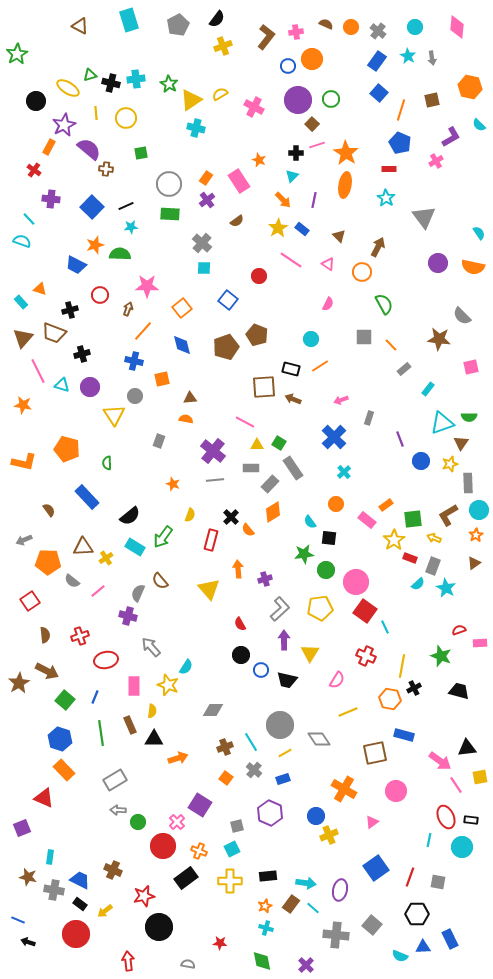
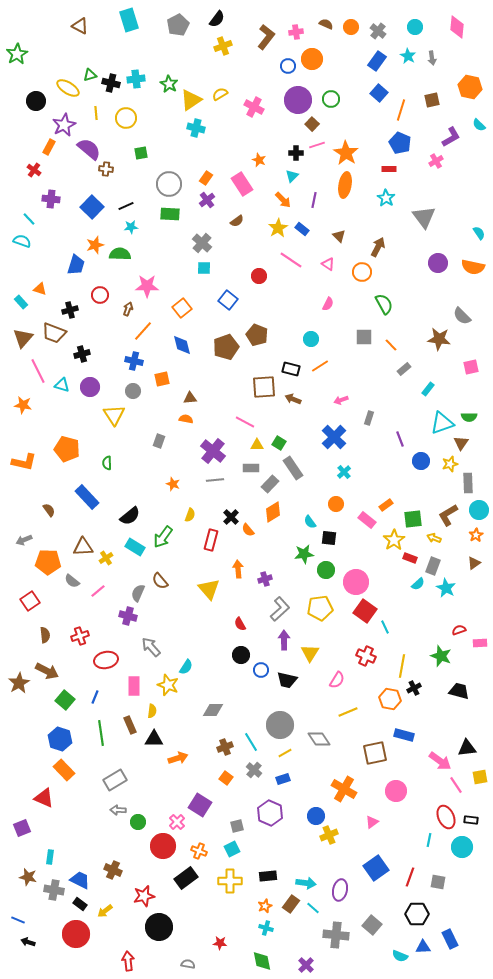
pink rectangle at (239, 181): moved 3 px right, 3 px down
blue trapezoid at (76, 265): rotated 100 degrees counterclockwise
gray circle at (135, 396): moved 2 px left, 5 px up
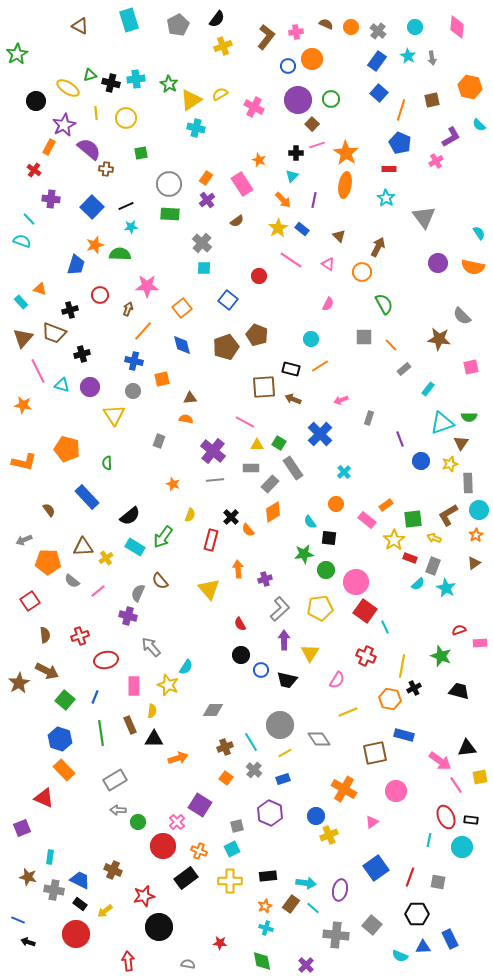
blue cross at (334, 437): moved 14 px left, 3 px up
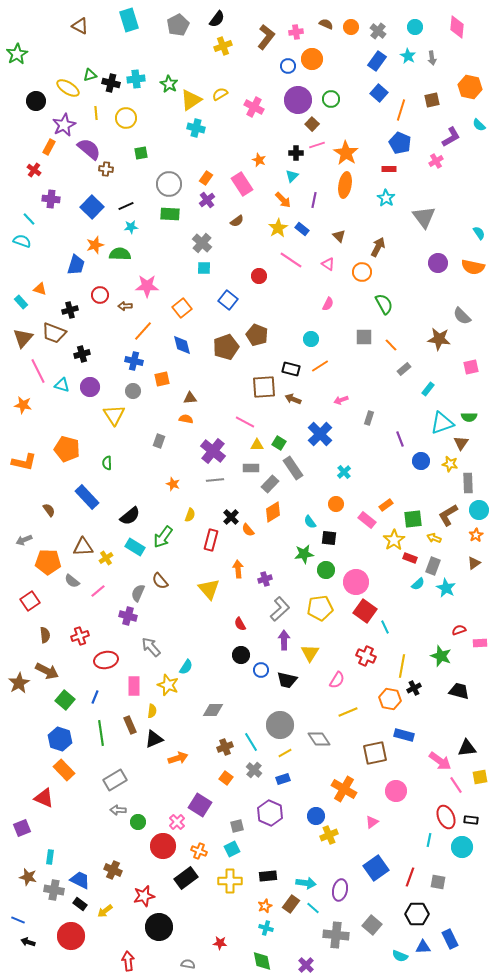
brown arrow at (128, 309): moved 3 px left, 3 px up; rotated 112 degrees counterclockwise
yellow star at (450, 464): rotated 28 degrees clockwise
black triangle at (154, 739): rotated 24 degrees counterclockwise
red circle at (76, 934): moved 5 px left, 2 px down
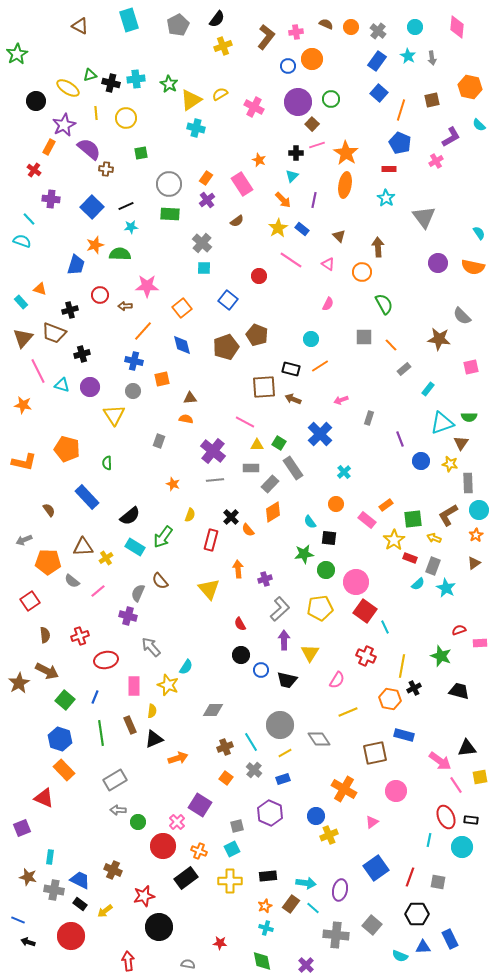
purple circle at (298, 100): moved 2 px down
brown arrow at (378, 247): rotated 30 degrees counterclockwise
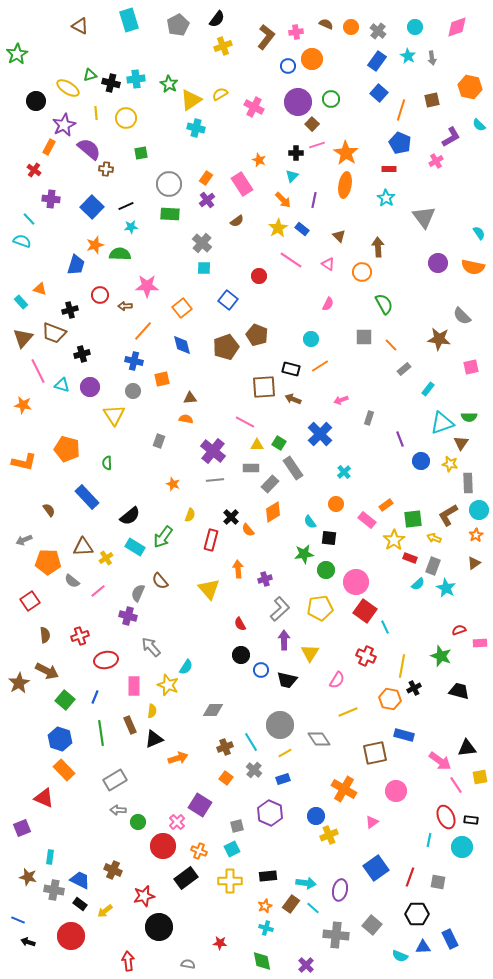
pink diamond at (457, 27): rotated 65 degrees clockwise
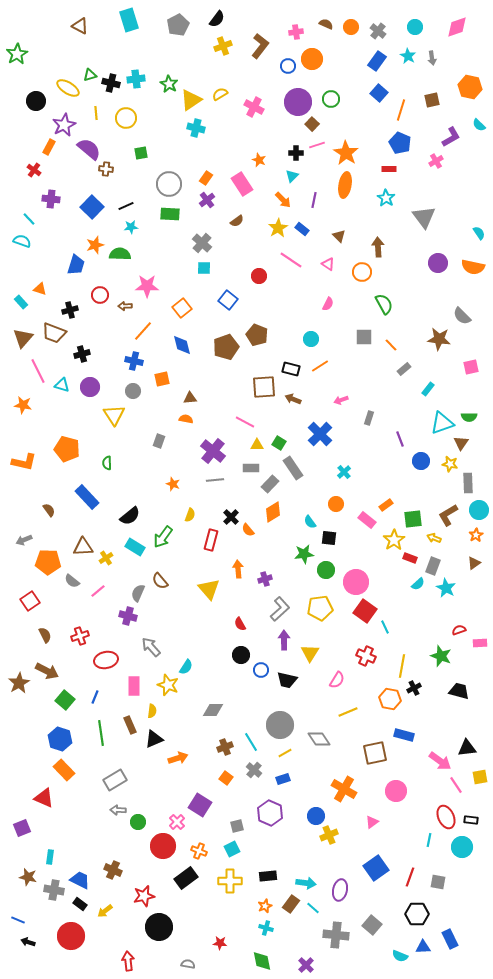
brown L-shape at (266, 37): moved 6 px left, 9 px down
brown semicircle at (45, 635): rotated 21 degrees counterclockwise
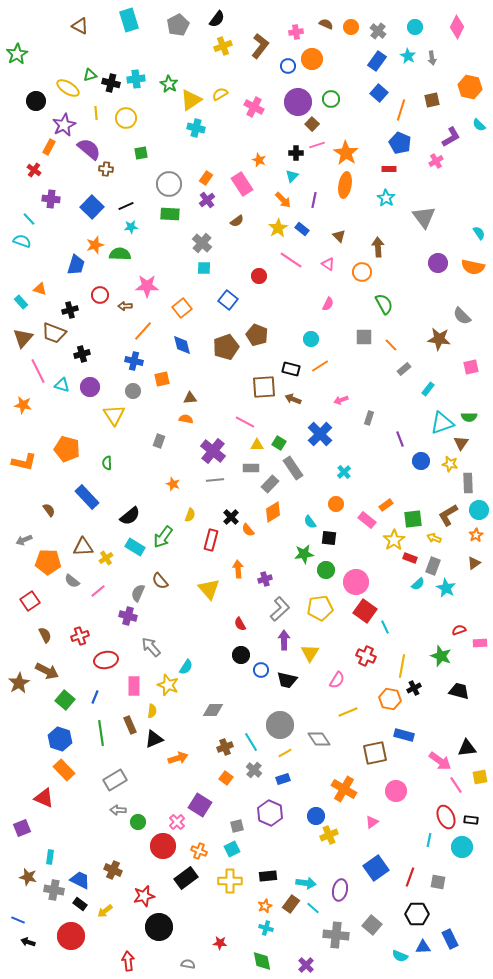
pink diamond at (457, 27): rotated 45 degrees counterclockwise
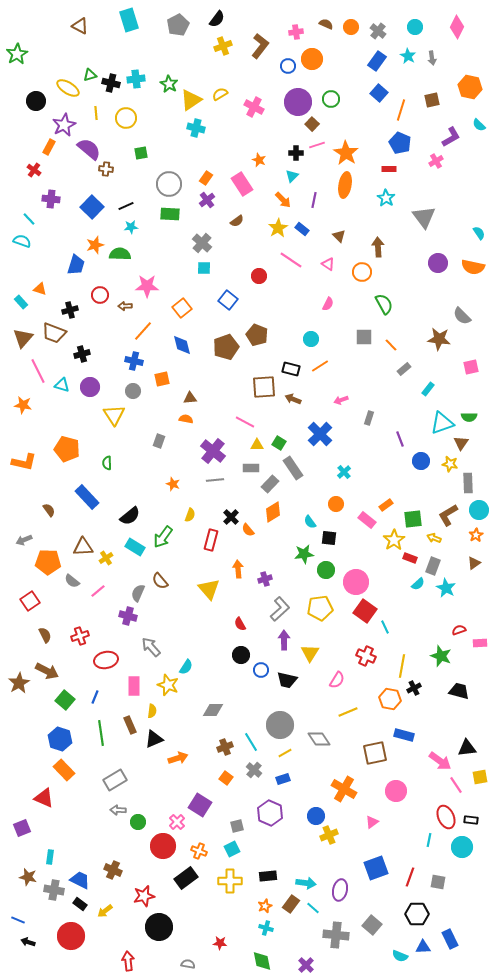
blue square at (376, 868): rotated 15 degrees clockwise
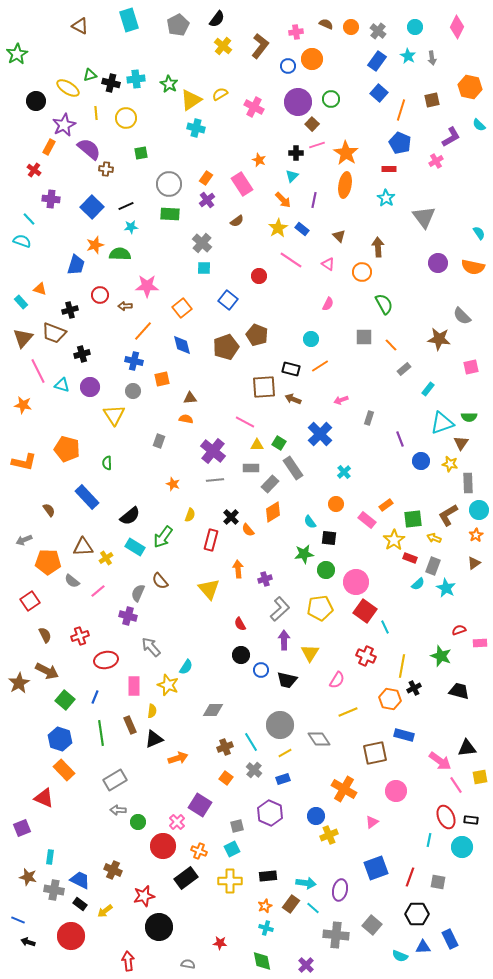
yellow cross at (223, 46): rotated 30 degrees counterclockwise
